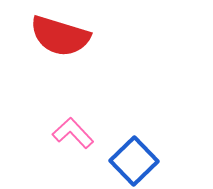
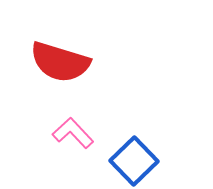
red semicircle: moved 26 px down
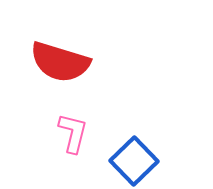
pink L-shape: rotated 57 degrees clockwise
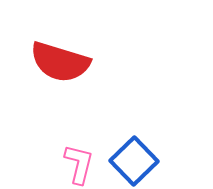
pink L-shape: moved 6 px right, 31 px down
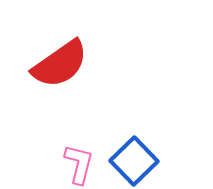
red semicircle: moved 2 px down; rotated 52 degrees counterclockwise
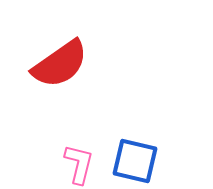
blue square: moved 1 px right; rotated 33 degrees counterclockwise
